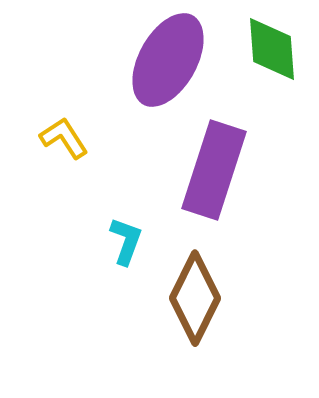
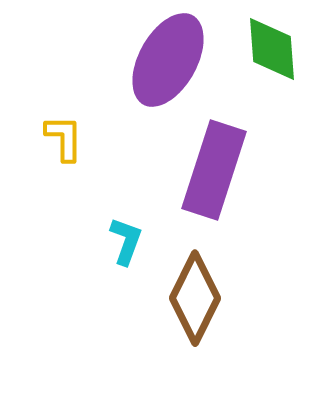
yellow L-shape: rotated 33 degrees clockwise
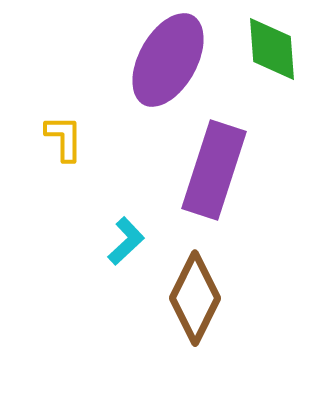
cyan L-shape: rotated 27 degrees clockwise
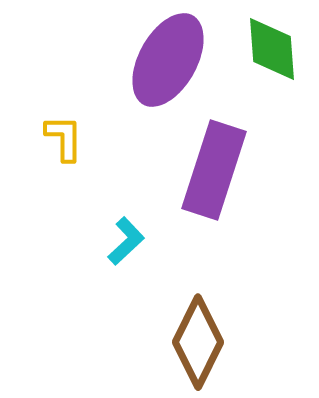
brown diamond: moved 3 px right, 44 px down
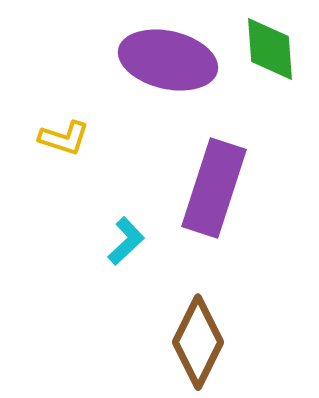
green diamond: moved 2 px left
purple ellipse: rotated 74 degrees clockwise
yellow L-shape: rotated 108 degrees clockwise
purple rectangle: moved 18 px down
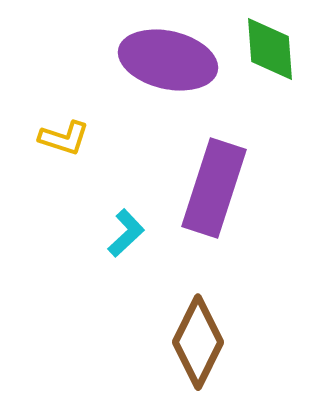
cyan L-shape: moved 8 px up
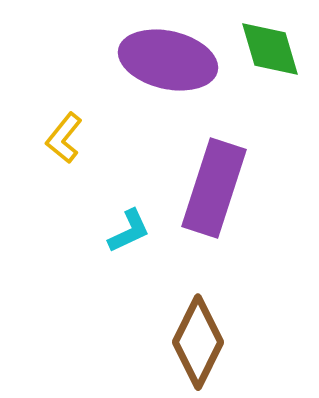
green diamond: rotated 12 degrees counterclockwise
yellow L-shape: rotated 111 degrees clockwise
cyan L-shape: moved 3 px right, 2 px up; rotated 18 degrees clockwise
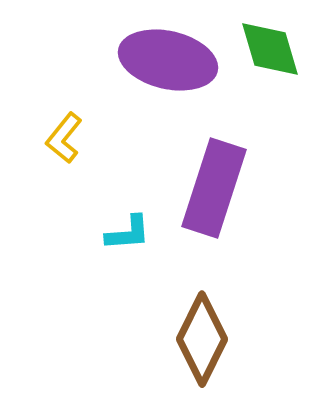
cyan L-shape: moved 1 px left, 2 px down; rotated 21 degrees clockwise
brown diamond: moved 4 px right, 3 px up
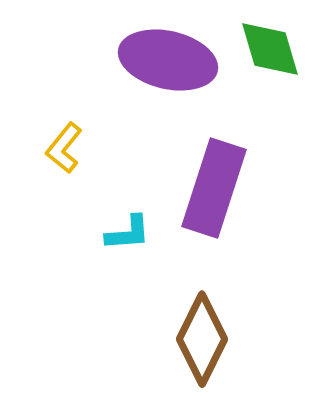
yellow L-shape: moved 10 px down
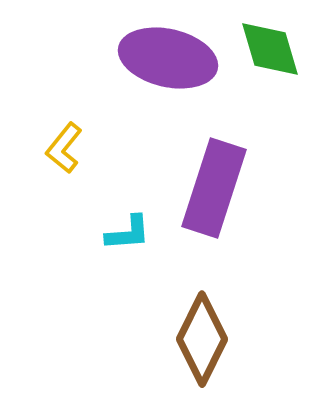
purple ellipse: moved 2 px up
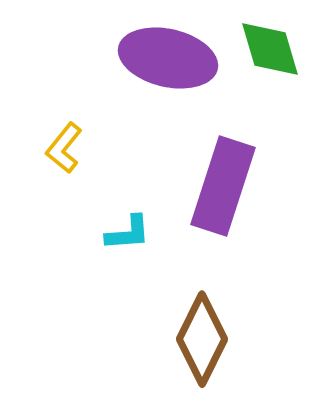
purple rectangle: moved 9 px right, 2 px up
